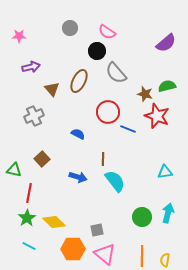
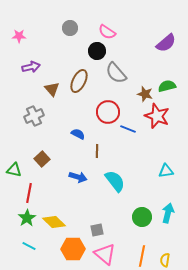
brown line: moved 6 px left, 8 px up
cyan triangle: moved 1 px right, 1 px up
orange line: rotated 10 degrees clockwise
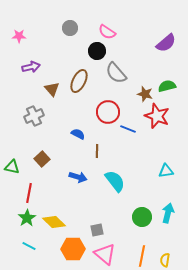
green triangle: moved 2 px left, 3 px up
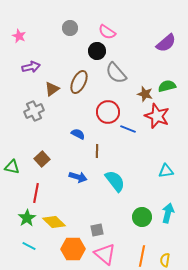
pink star: rotated 24 degrees clockwise
brown ellipse: moved 1 px down
brown triangle: rotated 35 degrees clockwise
gray cross: moved 5 px up
red line: moved 7 px right
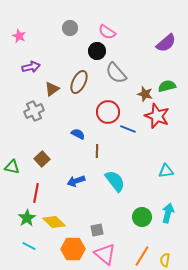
blue arrow: moved 2 px left, 4 px down; rotated 144 degrees clockwise
orange line: rotated 20 degrees clockwise
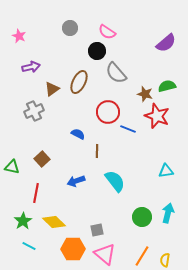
green star: moved 4 px left, 3 px down
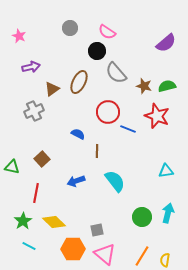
brown star: moved 1 px left, 8 px up
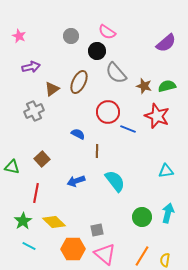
gray circle: moved 1 px right, 8 px down
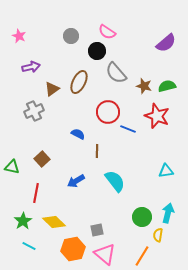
blue arrow: rotated 12 degrees counterclockwise
orange hexagon: rotated 10 degrees counterclockwise
yellow semicircle: moved 7 px left, 25 px up
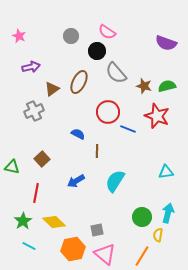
purple semicircle: rotated 60 degrees clockwise
cyan triangle: moved 1 px down
cyan semicircle: rotated 110 degrees counterclockwise
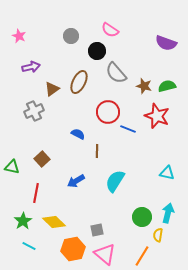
pink semicircle: moved 3 px right, 2 px up
cyan triangle: moved 1 px right, 1 px down; rotated 21 degrees clockwise
